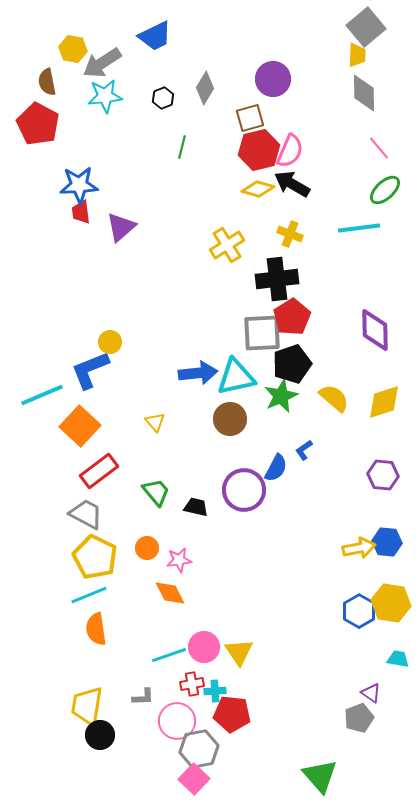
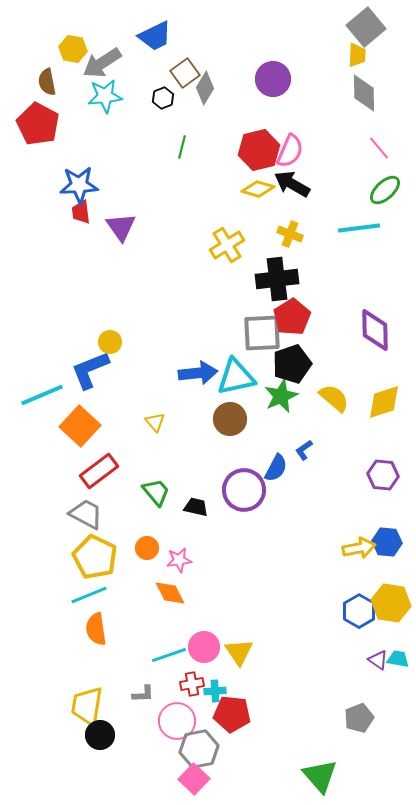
brown square at (250, 118): moved 65 px left, 45 px up; rotated 20 degrees counterclockwise
purple triangle at (121, 227): rotated 24 degrees counterclockwise
purple triangle at (371, 693): moved 7 px right, 33 px up
gray L-shape at (143, 697): moved 3 px up
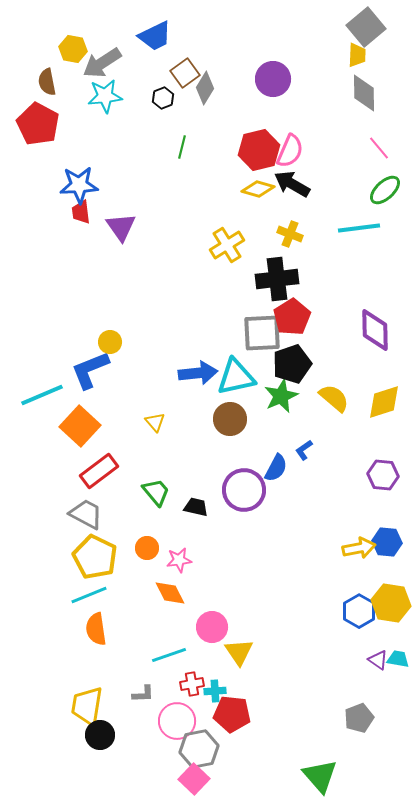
pink circle at (204, 647): moved 8 px right, 20 px up
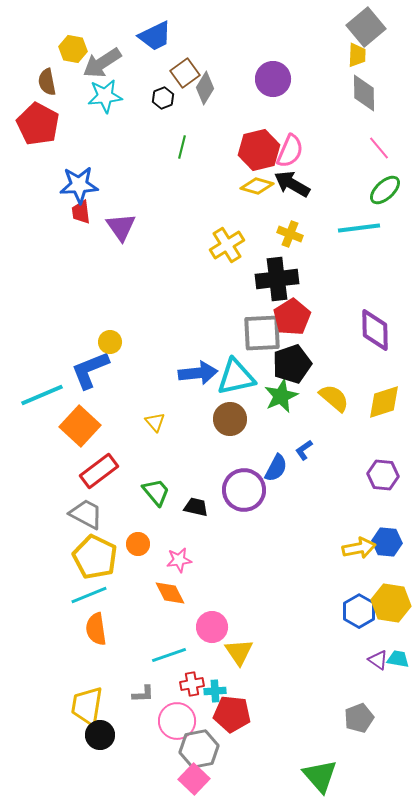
yellow diamond at (258, 189): moved 1 px left, 3 px up
orange circle at (147, 548): moved 9 px left, 4 px up
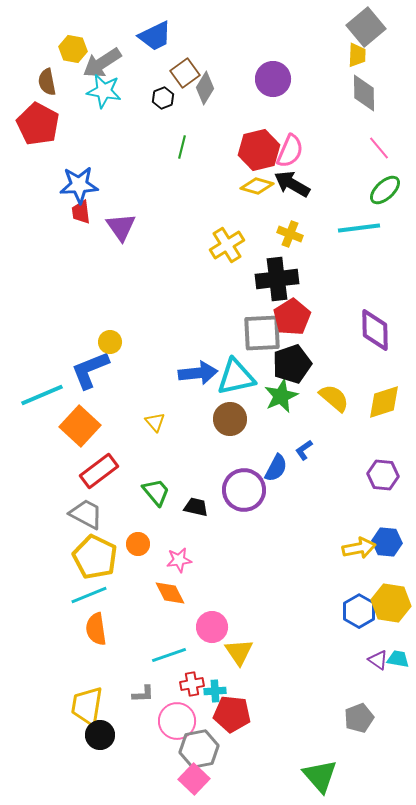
cyan star at (105, 96): moved 1 px left, 5 px up; rotated 16 degrees clockwise
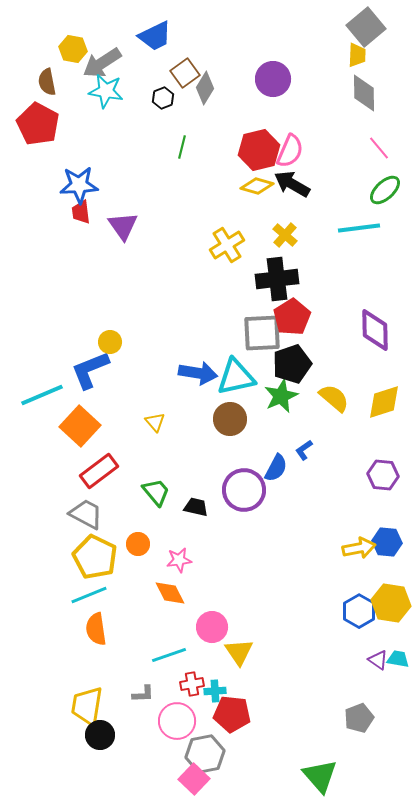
cyan star at (104, 91): moved 2 px right
purple triangle at (121, 227): moved 2 px right, 1 px up
yellow cross at (290, 234): moved 5 px left, 1 px down; rotated 20 degrees clockwise
blue arrow at (198, 373): rotated 15 degrees clockwise
gray hexagon at (199, 749): moved 6 px right, 5 px down
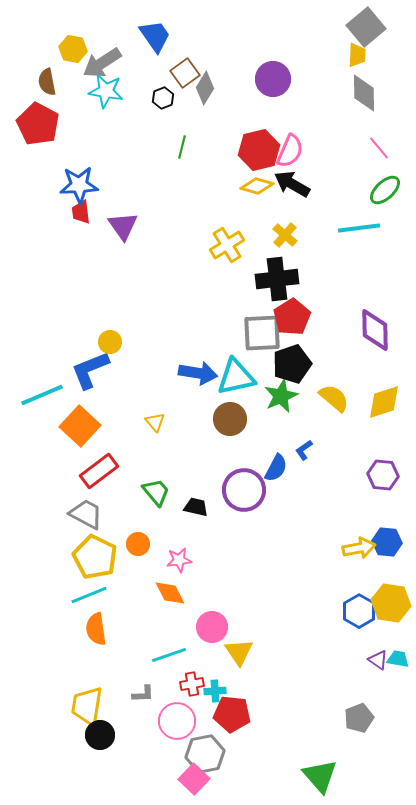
blue trapezoid at (155, 36): rotated 99 degrees counterclockwise
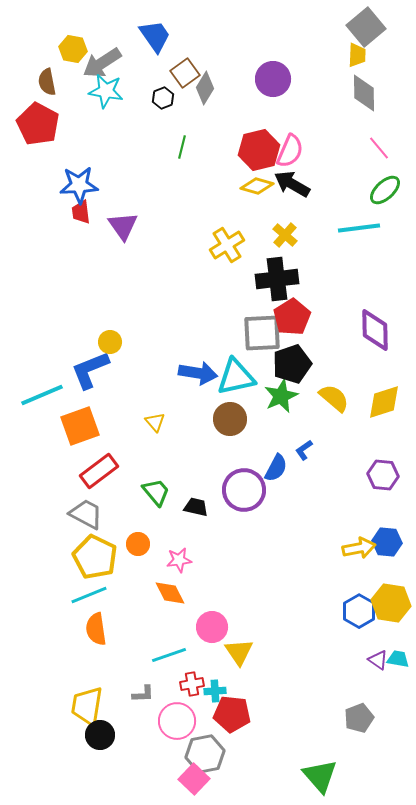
orange square at (80, 426): rotated 27 degrees clockwise
